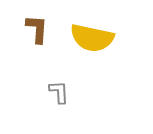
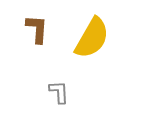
yellow semicircle: rotated 72 degrees counterclockwise
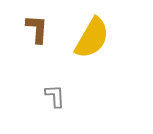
gray L-shape: moved 4 px left, 4 px down
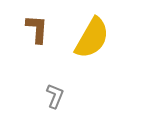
gray L-shape: rotated 25 degrees clockwise
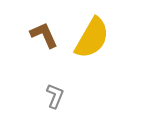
brown L-shape: moved 7 px right, 6 px down; rotated 28 degrees counterclockwise
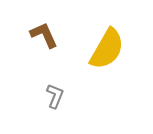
yellow semicircle: moved 15 px right, 11 px down
